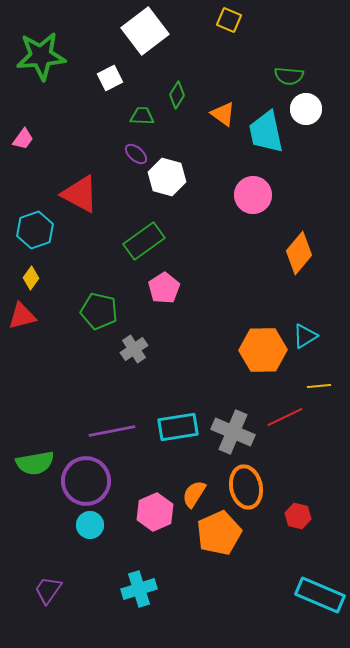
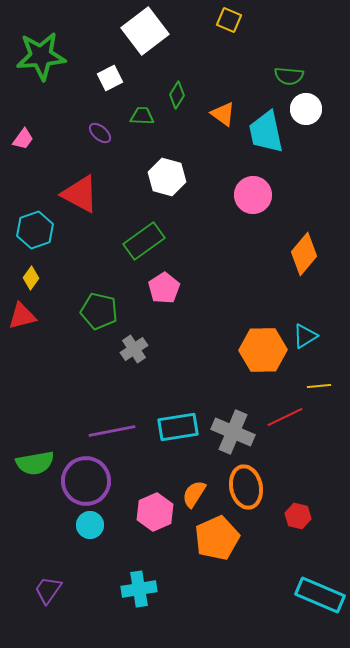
purple ellipse at (136, 154): moved 36 px left, 21 px up
orange diamond at (299, 253): moved 5 px right, 1 px down
orange pentagon at (219, 533): moved 2 px left, 5 px down
cyan cross at (139, 589): rotated 8 degrees clockwise
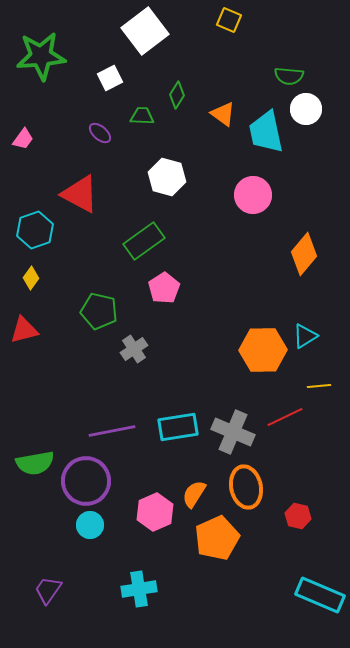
red triangle at (22, 316): moved 2 px right, 14 px down
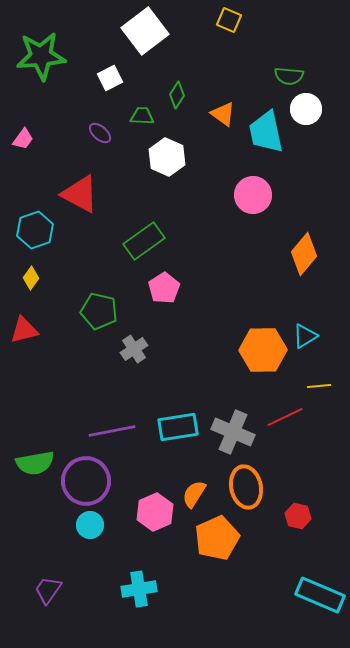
white hexagon at (167, 177): moved 20 px up; rotated 9 degrees clockwise
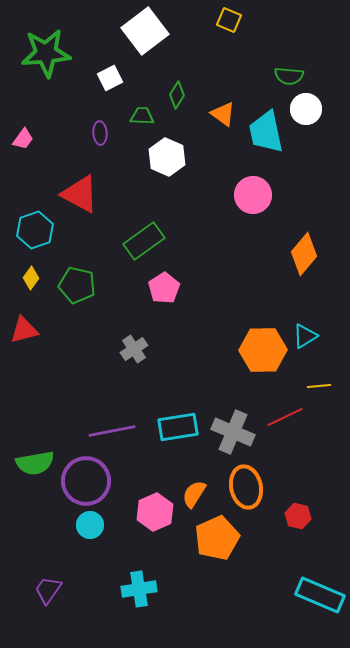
green star at (41, 56): moved 5 px right, 3 px up
purple ellipse at (100, 133): rotated 45 degrees clockwise
green pentagon at (99, 311): moved 22 px left, 26 px up
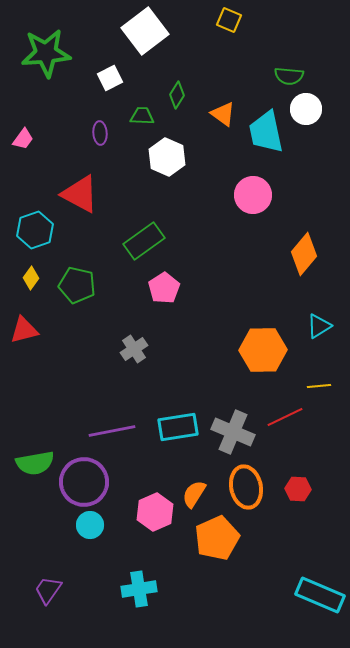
cyan triangle at (305, 336): moved 14 px right, 10 px up
purple circle at (86, 481): moved 2 px left, 1 px down
red hexagon at (298, 516): moved 27 px up; rotated 10 degrees counterclockwise
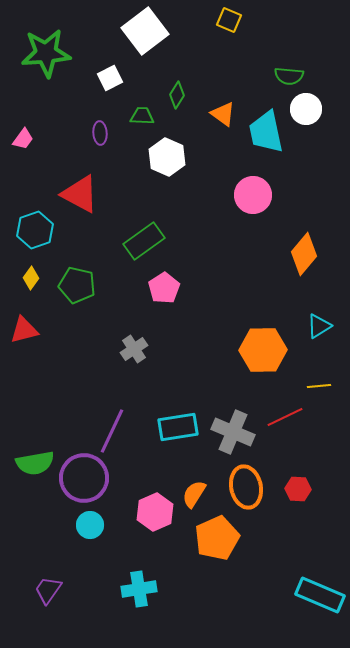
purple line at (112, 431): rotated 54 degrees counterclockwise
purple circle at (84, 482): moved 4 px up
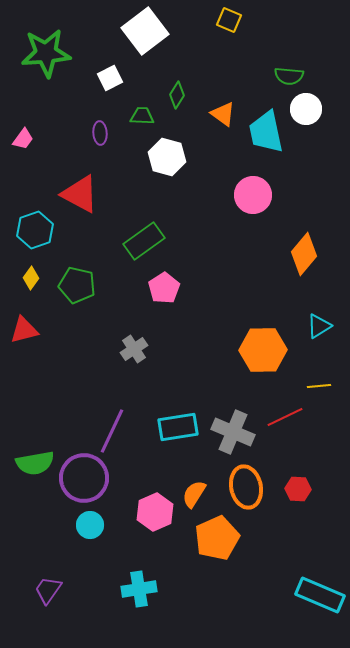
white hexagon at (167, 157): rotated 9 degrees counterclockwise
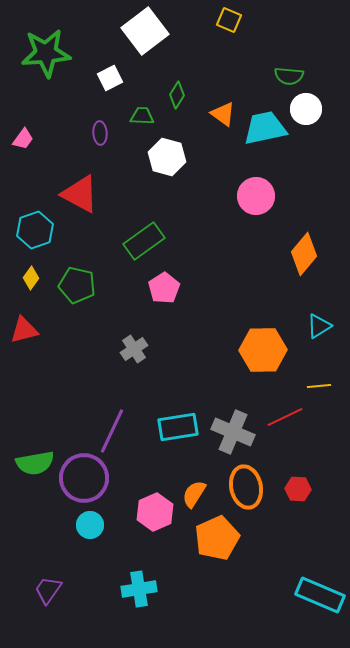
cyan trapezoid at (266, 132): moved 1 px left, 4 px up; rotated 90 degrees clockwise
pink circle at (253, 195): moved 3 px right, 1 px down
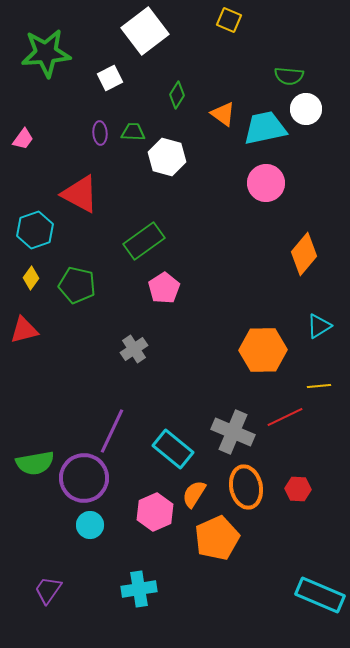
green trapezoid at (142, 116): moved 9 px left, 16 px down
pink circle at (256, 196): moved 10 px right, 13 px up
cyan rectangle at (178, 427): moved 5 px left, 22 px down; rotated 48 degrees clockwise
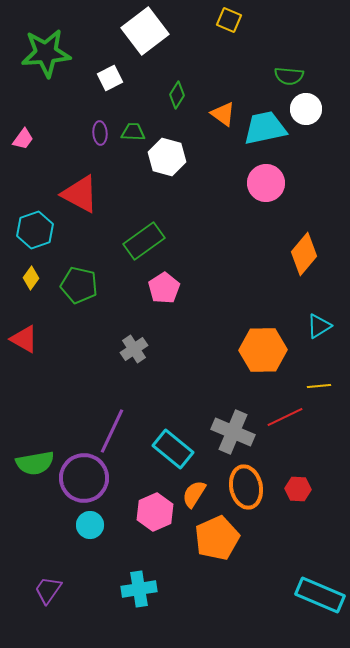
green pentagon at (77, 285): moved 2 px right
red triangle at (24, 330): moved 9 px down; rotated 44 degrees clockwise
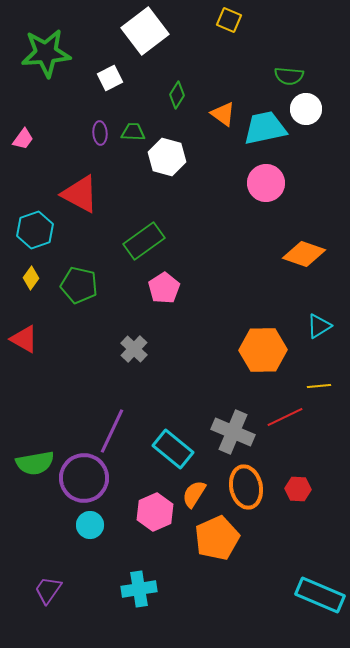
orange diamond at (304, 254): rotated 69 degrees clockwise
gray cross at (134, 349): rotated 12 degrees counterclockwise
